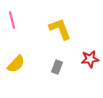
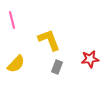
yellow L-shape: moved 11 px left, 11 px down
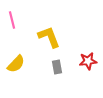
yellow L-shape: moved 3 px up
red star: moved 2 px left, 2 px down
gray rectangle: rotated 32 degrees counterclockwise
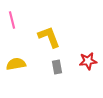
yellow semicircle: rotated 144 degrees counterclockwise
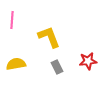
pink line: rotated 18 degrees clockwise
gray rectangle: rotated 16 degrees counterclockwise
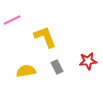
pink line: rotated 60 degrees clockwise
yellow L-shape: moved 4 px left
yellow semicircle: moved 10 px right, 7 px down
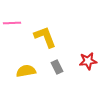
pink line: moved 3 px down; rotated 24 degrees clockwise
